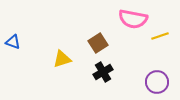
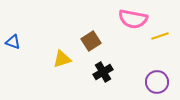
brown square: moved 7 px left, 2 px up
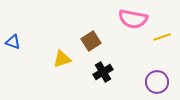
yellow line: moved 2 px right, 1 px down
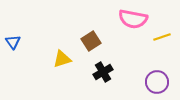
blue triangle: rotated 35 degrees clockwise
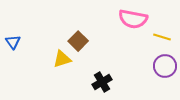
yellow line: rotated 36 degrees clockwise
brown square: moved 13 px left; rotated 12 degrees counterclockwise
black cross: moved 1 px left, 10 px down
purple circle: moved 8 px right, 16 px up
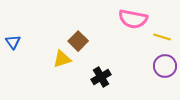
black cross: moved 1 px left, 5 px up
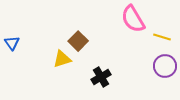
pink semicircle: rotated 48 degrees clockwise
blue triangle: moved 1 px left, 1 px down
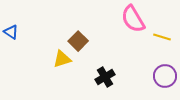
blue triangle: moved 1 px left, 11 px up; rotated 21 degrees counterclockwise
purple circle: moved 10 px down
black cross: moved 4 px right
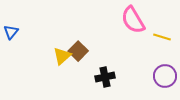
pink semicircle: moved 1 px down
blue triangle: rotated 35 degrees clockwise
brown square: moved 10 px down
yellow triangle: moved 3 px up; rotated 24 degrees counterclockwise
black cross: rotated 18 degrees clockwise
